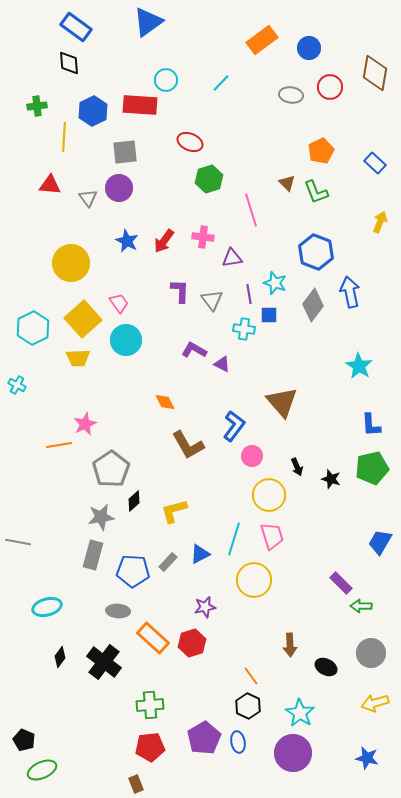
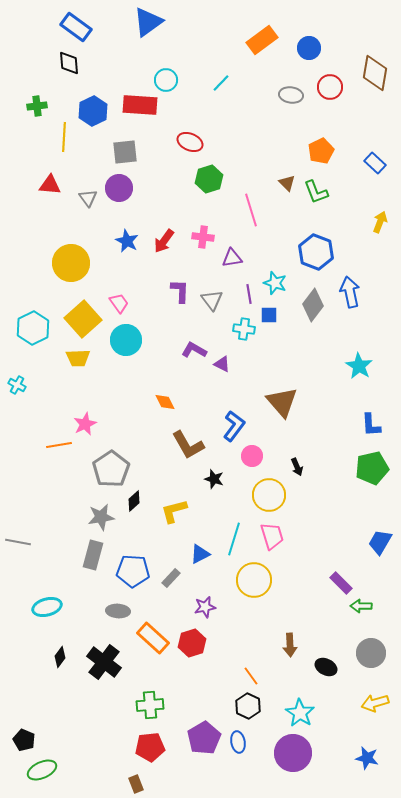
black star at (331, 479): moved 117 px left
gray rectangle at (168, 562): moved 3 px right, 16 px down
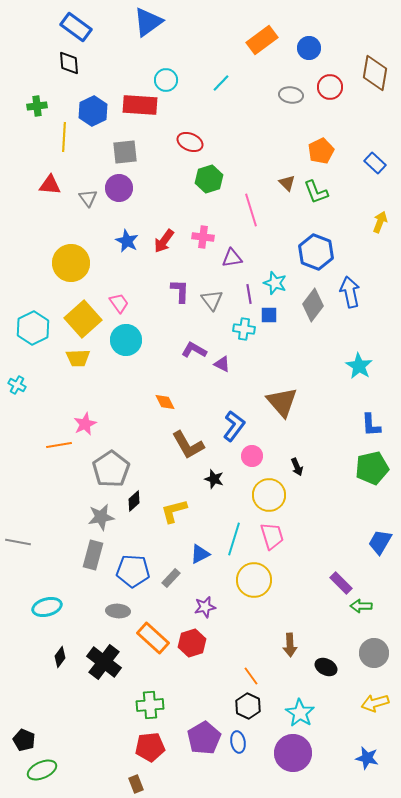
gray circle at (371, 653): moved 3 px right
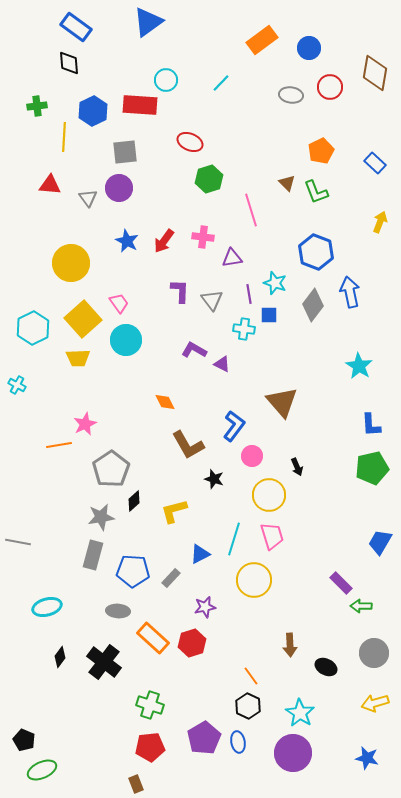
green cross at (150, 705): rotated 24 degrees clockwise
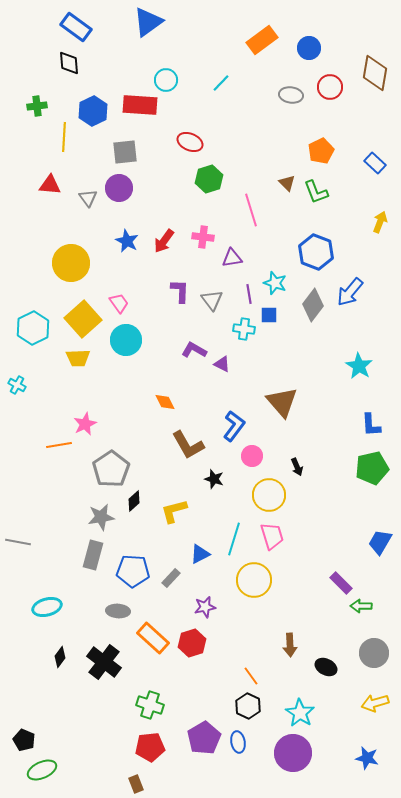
blue arrow at (350, 292): rotated 128 degrees counterclockwise
